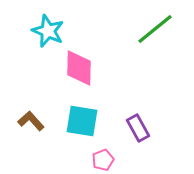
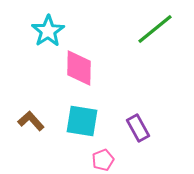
cyan star: rotated 16 degrees clockwise
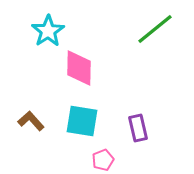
purple rectangle: rotated 16 degrees clockwise
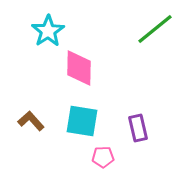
pink pentagon: moved 3 px up; rotated 20 degrees clockwise
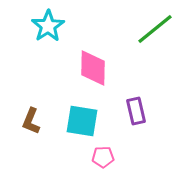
cyan star: moved 5 px up
pink diamond: moved 14 px right
brown L-shape: rotated 116 degrees counterclockwise
purple rectangle: moved 2 px left, 17 px up
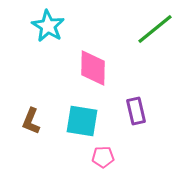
cyan star: rotated 8 degrees counterclockwise
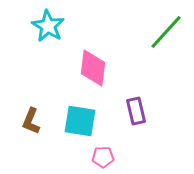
green line: moved 11 px right, 3 px down; rotated 9 degrees counterclockwise
pink diamond: rotated 6 degrees clockwise
cyan square: moved 2 px left
